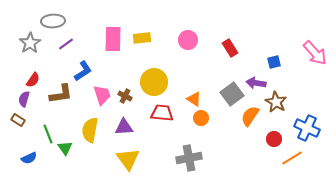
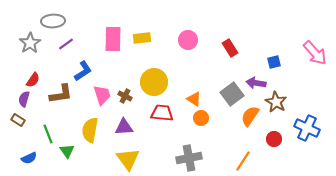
green triangle: moved 2 px right, 3 px down
orange line: moved 49 px left, 3 px down; rotated 25 degrees counterclockwise
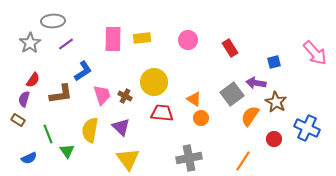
purple triangle: moved 3 px left; rotated 48 degrees clockwise
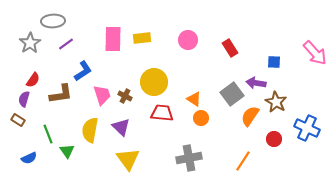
blue square: rotated 16 degrees clockwise
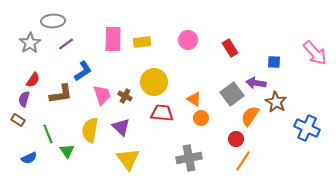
yellow rectangle: moved 4 px down
red circle: moved 38 px left
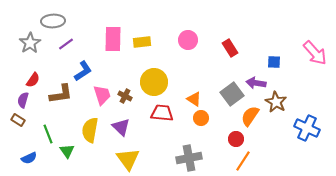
purple semicircle: moved 1 px left, 1 px down
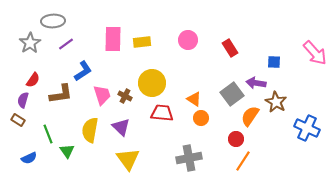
yellow circle: moved 2 px left, 1 px down
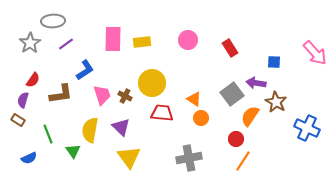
blue L-shape: moved 2 px right, 1 px up
green triangle: moved 6 px right
yellow triangle: moved 1 px right, 2 px up
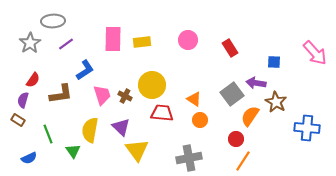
yellow circle: moved 2 px down
orange circle: moved 1 px left, 2 px down
blue cross: rotated 20 degrees counterclockwise
yellow triangle: moved 8 px right, 7 px up
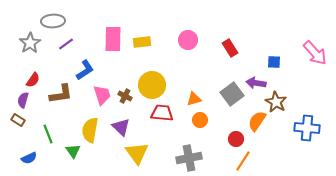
orange triangle: rotated 49 degrees counterclockwise
orange semicircle: moved 7 px right, 5 px down
yellow triangle: moved 3 px down
